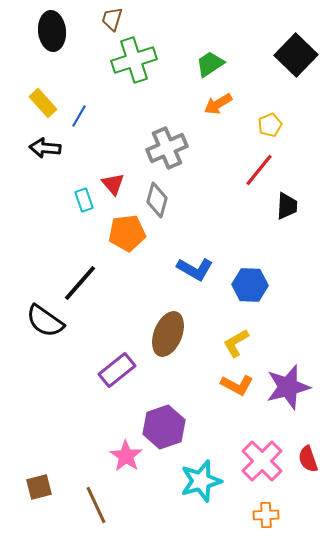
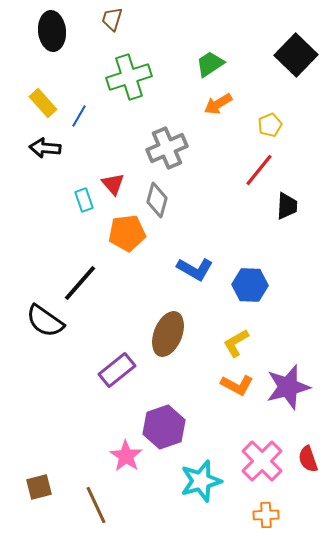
green cross: moved 5 px left, 17 px down
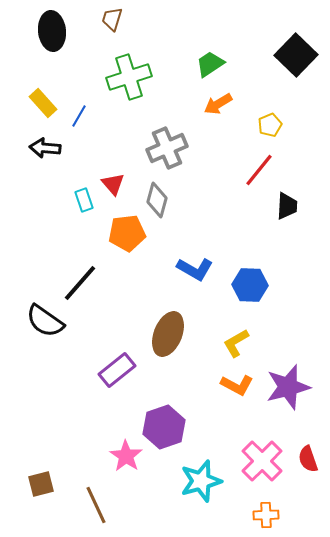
brown square: moved 2 px right, 3 px up
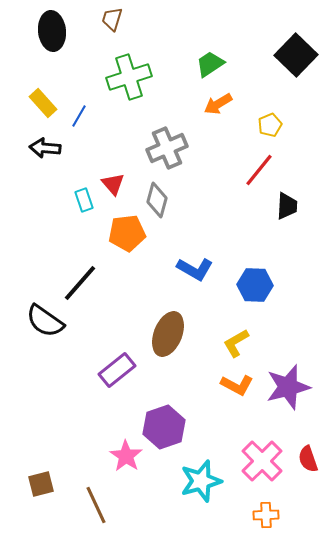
blue hexagon: moved 5 px right
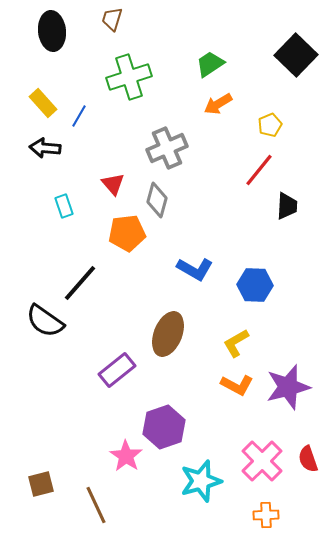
cyan rectangle: moved 20 px left, 6 px down
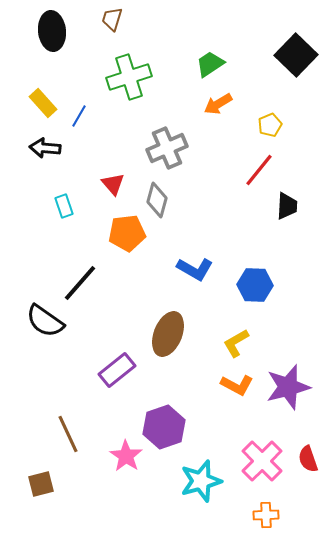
brown line: moved 28 px left, 71 px up
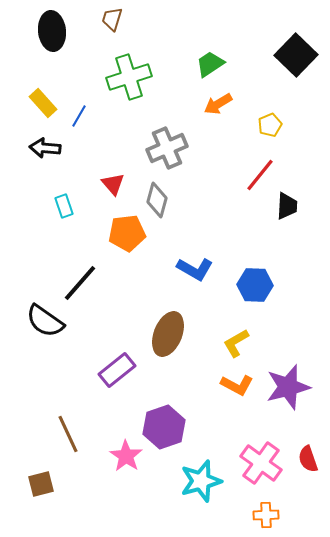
red line: moved 1 px right, 5 px down
pink cross: moved 1 px left, 2 px down; rotated 9 degrees counterclockwise
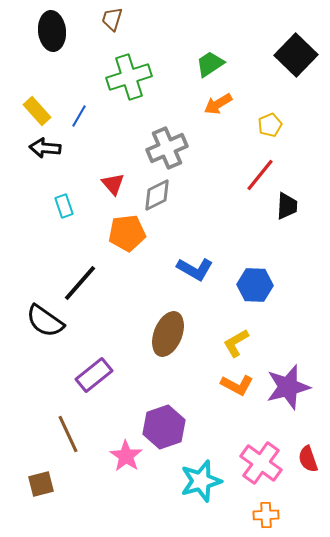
yellow rectangle: moved 6 px left, 8 px down
gray diamond: moved 5 px up; rotated 48 degrees clockwise
purple rectangle: moved 23 px left, 5 px down
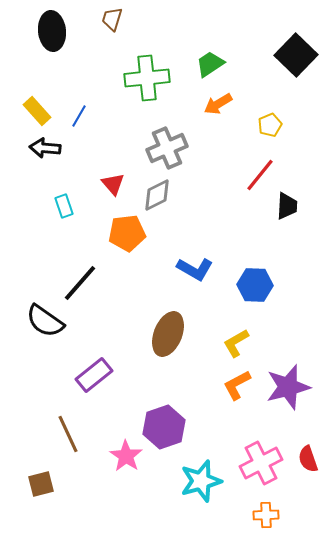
green cross: moved 18 px right, 1 px down; rotated 12 degrees clockwise
orange L-shape: rotated 124 degrees clockwise
pink cross: rotated 27 degrees clockwise
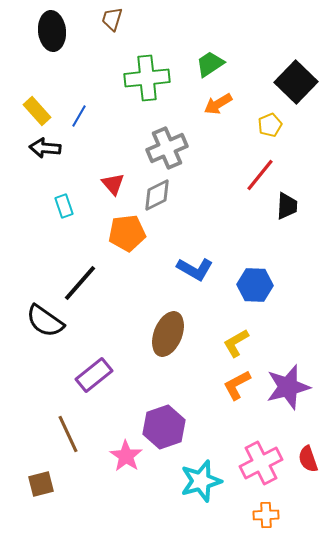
black square: moved 27 px down
